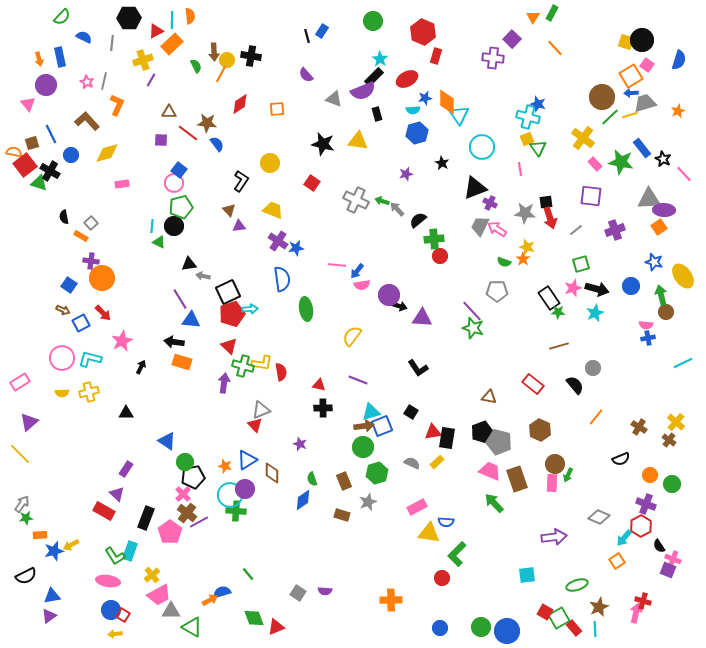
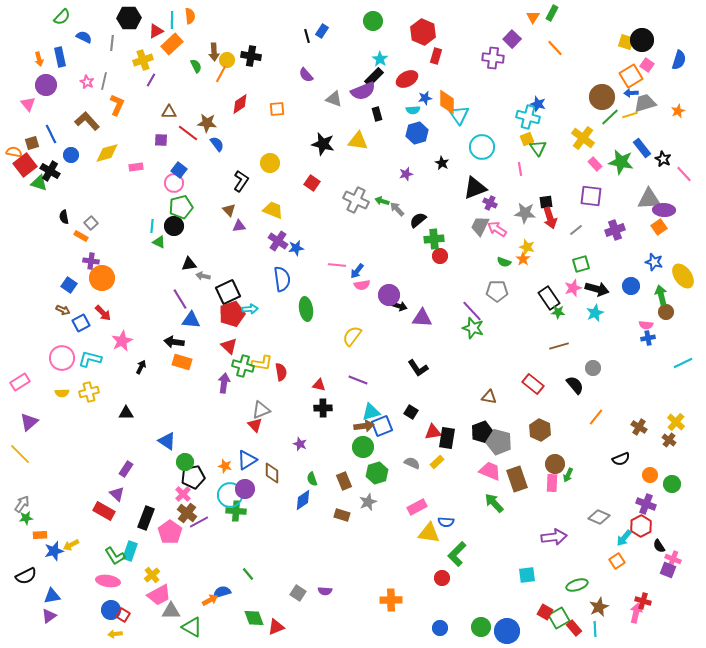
pink rectangle at (122, 184): moved 14 px right, 17 px up
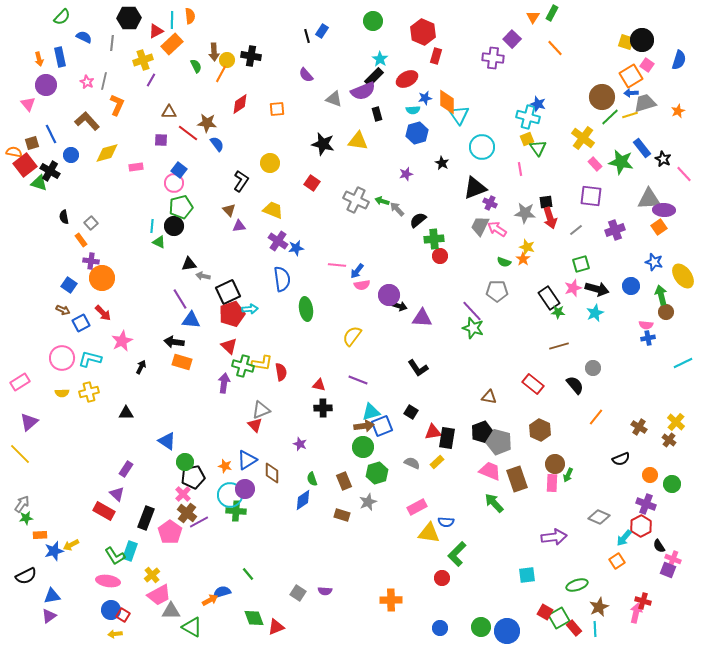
orange rectangle at (81, 236): moved 4 px down; rotated 24 degrees clockwise
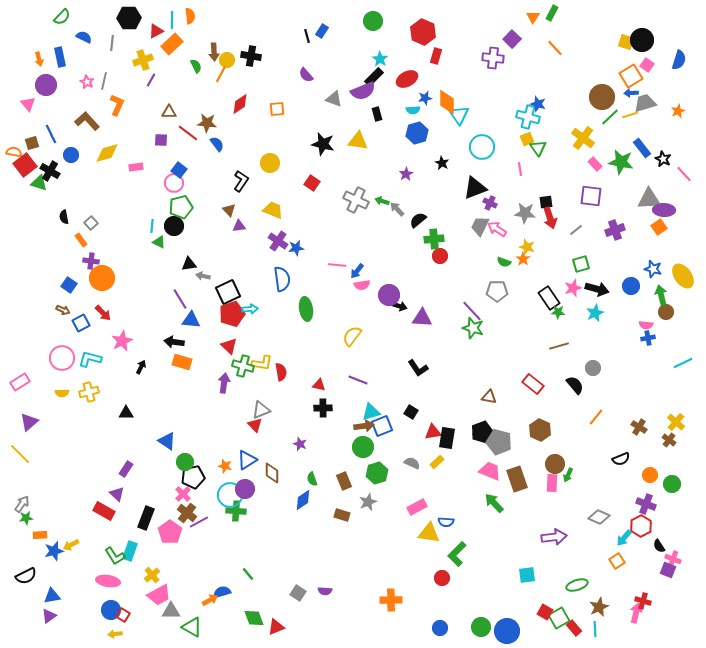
purple star at (406, 174): rotated 16 degrees counterclockwise
blue star at (654, 262): moved 1 px left, 7 px down
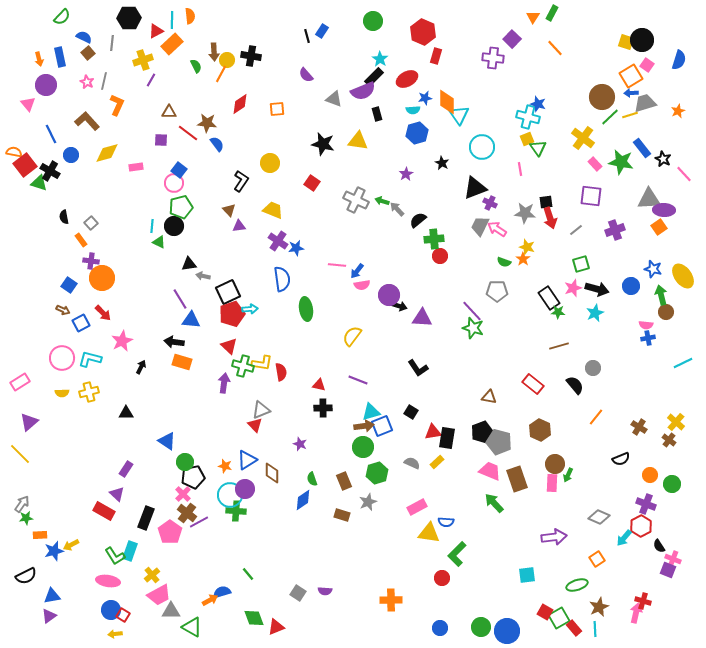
brown square at (32, 143): moved 56 px right, 90 px up; rotated 24 degrees counterclockwise
orange square at (617, 561): moved 20 px left, 2 px up
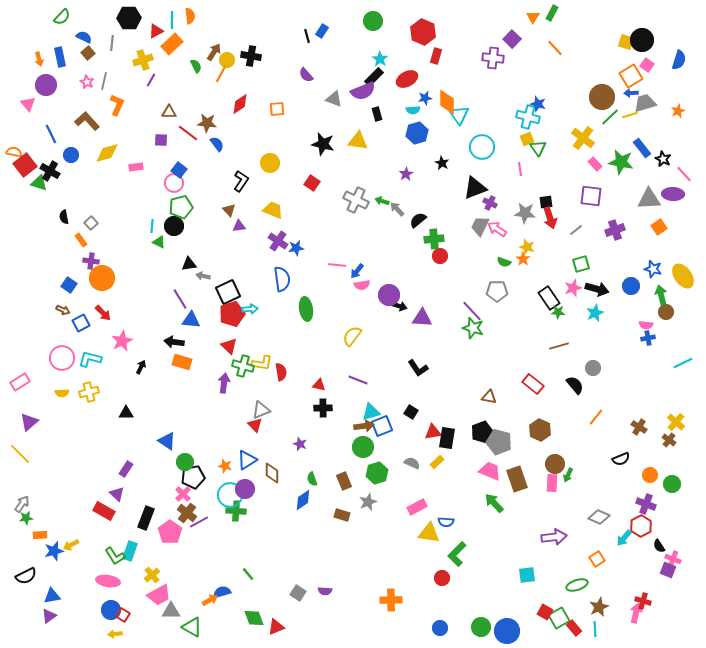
brown arrow at (214, 52): rotated 144 degrees counterclockwise
purple ellipse at (664, 210): moved 9 px right, 16 px up
